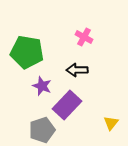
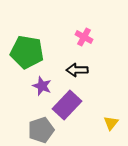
gray pentagon: moved 1 px left
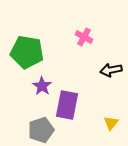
black arrow: moved 34 px right; rotated 10 degrees counterclockwise
purple star: rotated 12 degrees clockwise
purple rectangle: rotated 32 degrees counterclockwise
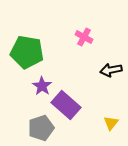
purple rectangle: moved 1 px left; rotated 60 degrees counterclockwise
gray pentagon: moved 2 px up
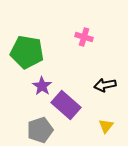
pink cross: rotated 12 degrees counterclockwise
black arrow: moved 6 px left, 15 px down
yellow triangle: moved 5 px left, 3 px down
gray pentagon: moved 1 px left, 2 px down
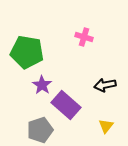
purple star: moved 1 px up
